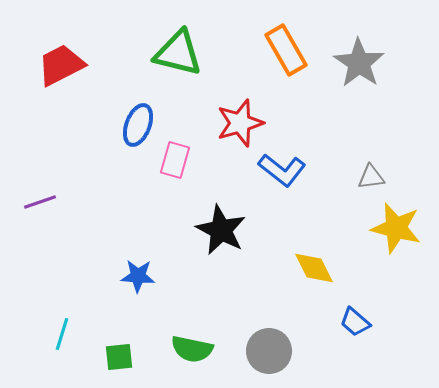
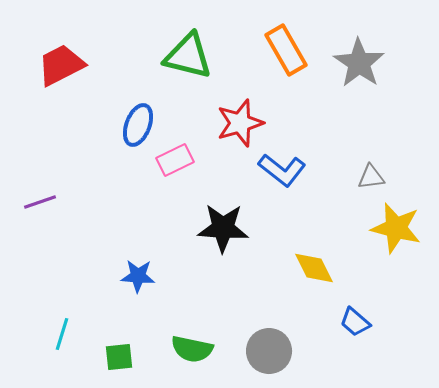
green triangle: moved 10 px right, 3 px down
pink rectangle: rotated 48 degrees clockwise
black star: moved 2 px right, 2 px up; rotated 24 degrees counterclockwise
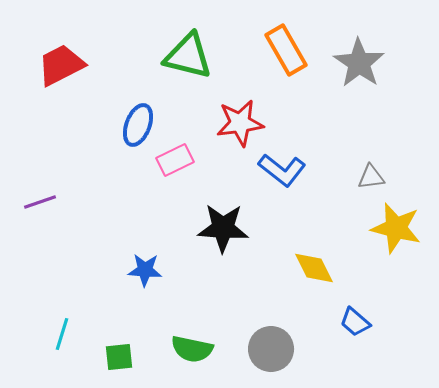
red star: rotated 9 degrees clockwise
blue star: moved 7 px right, 6 px up
gray circle: moved 2 px right, 2 px up
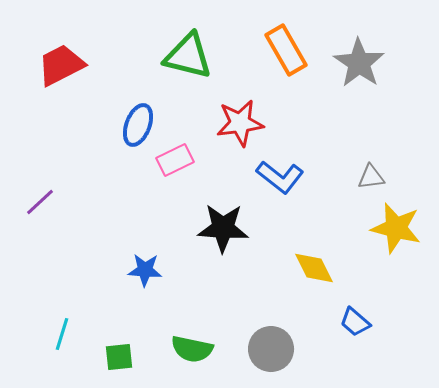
blue L-shape: moved 2 px left, 7 px down
purple line: rotated 24 degrees counterclockwise
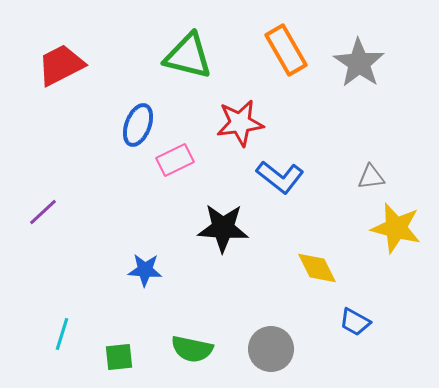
purple line: moved 3 px right, 10 px down
yellow diamond: moved 3 px right
blue trapezoid: rotated 12 degrees counterclockwise
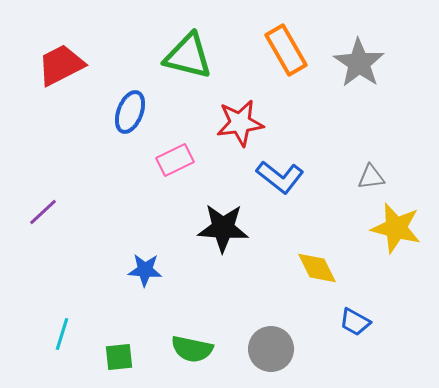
blue ellipse: moved 8 px left, 13 px up
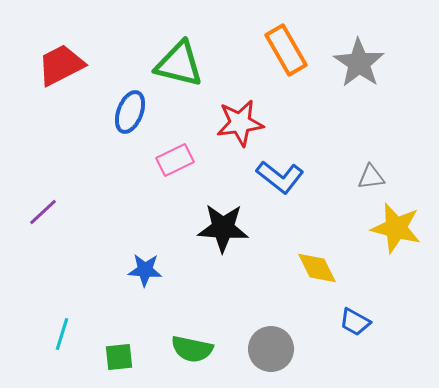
green triangle: moved 9 px left, 8 px down
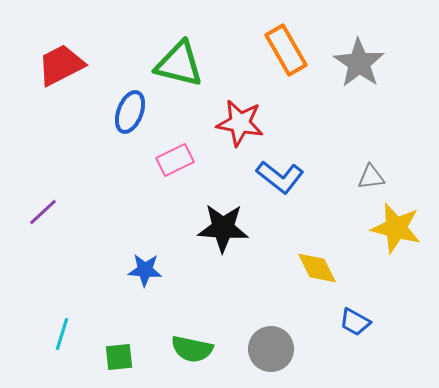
red star: rotated 18 degrees clockwise
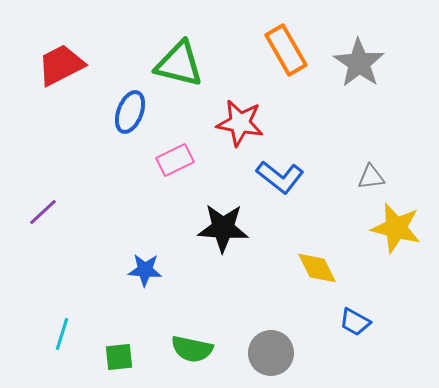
gray circle: moved 4 px down
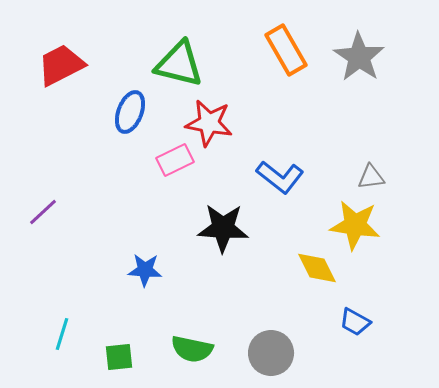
gray star: moved 6 px up
red star: moved 31 px left
yellow star: moved 41 px left, 3 px up; rotated 6 degrees counterclockwise
